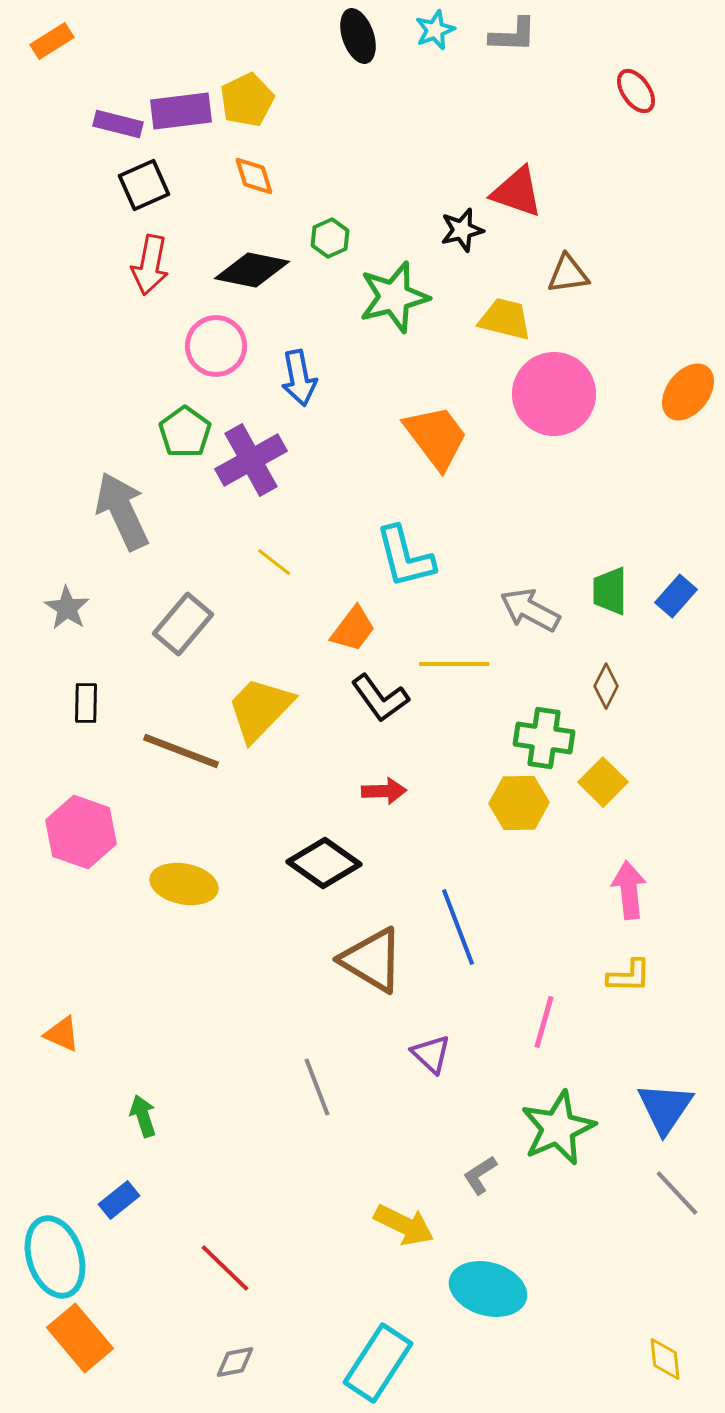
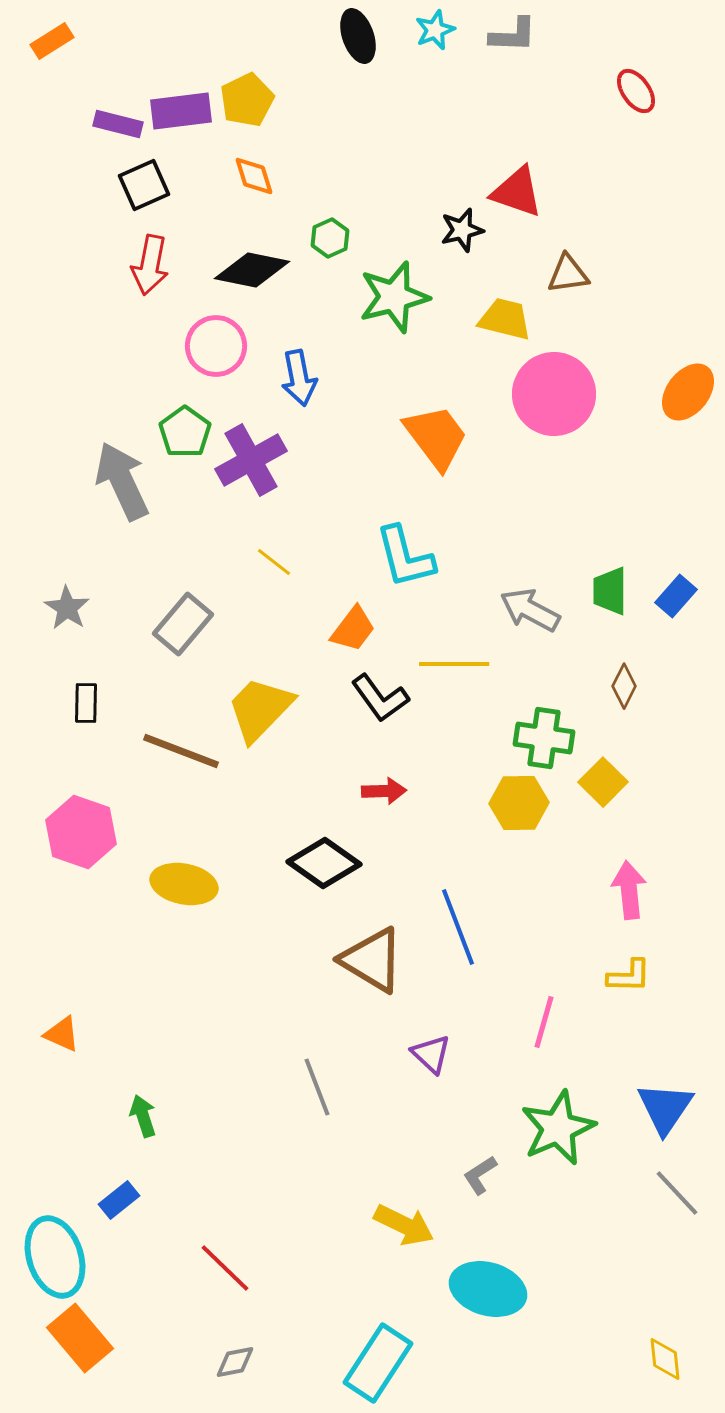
gray arrow at (122, 511): moved 30 px up
brown diamond at (606, 686): moved 18 px right
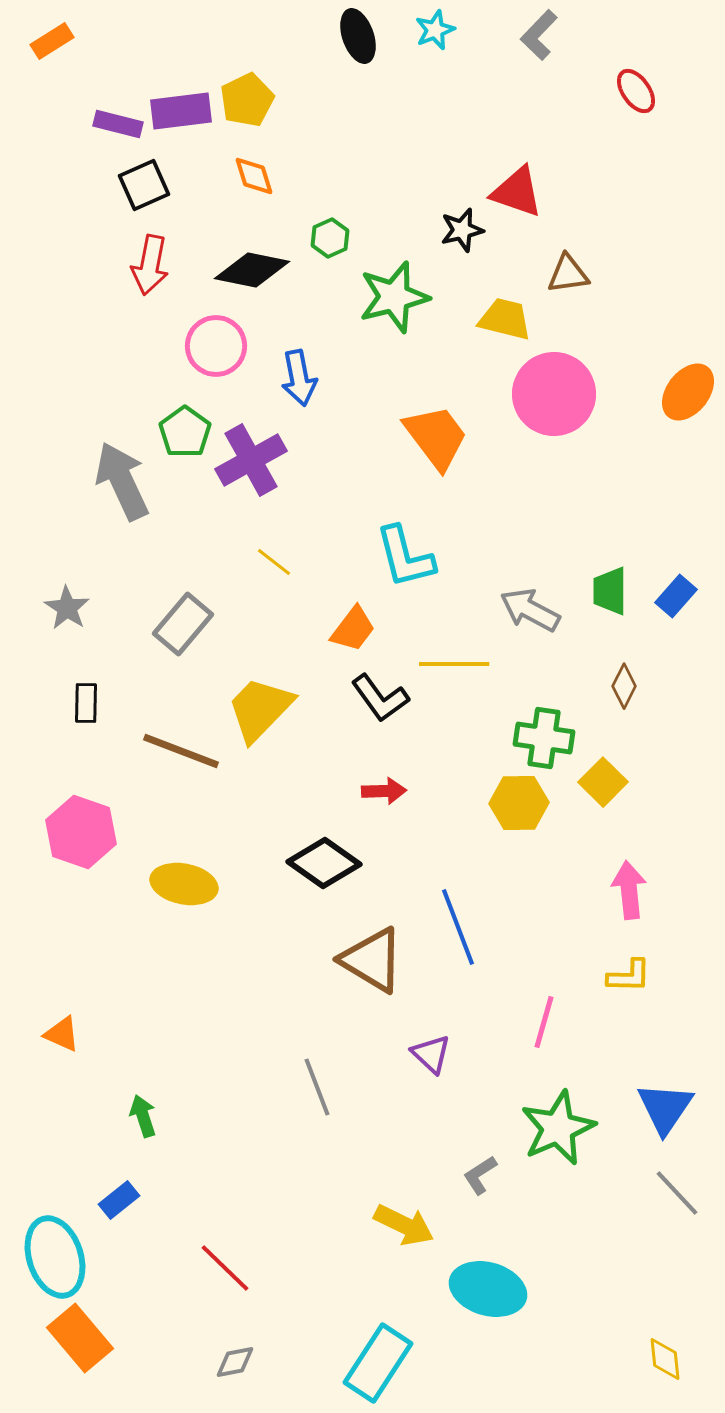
gray L-shape at (513, 35): moved 26 px right; rotated 132 degrees clockwise
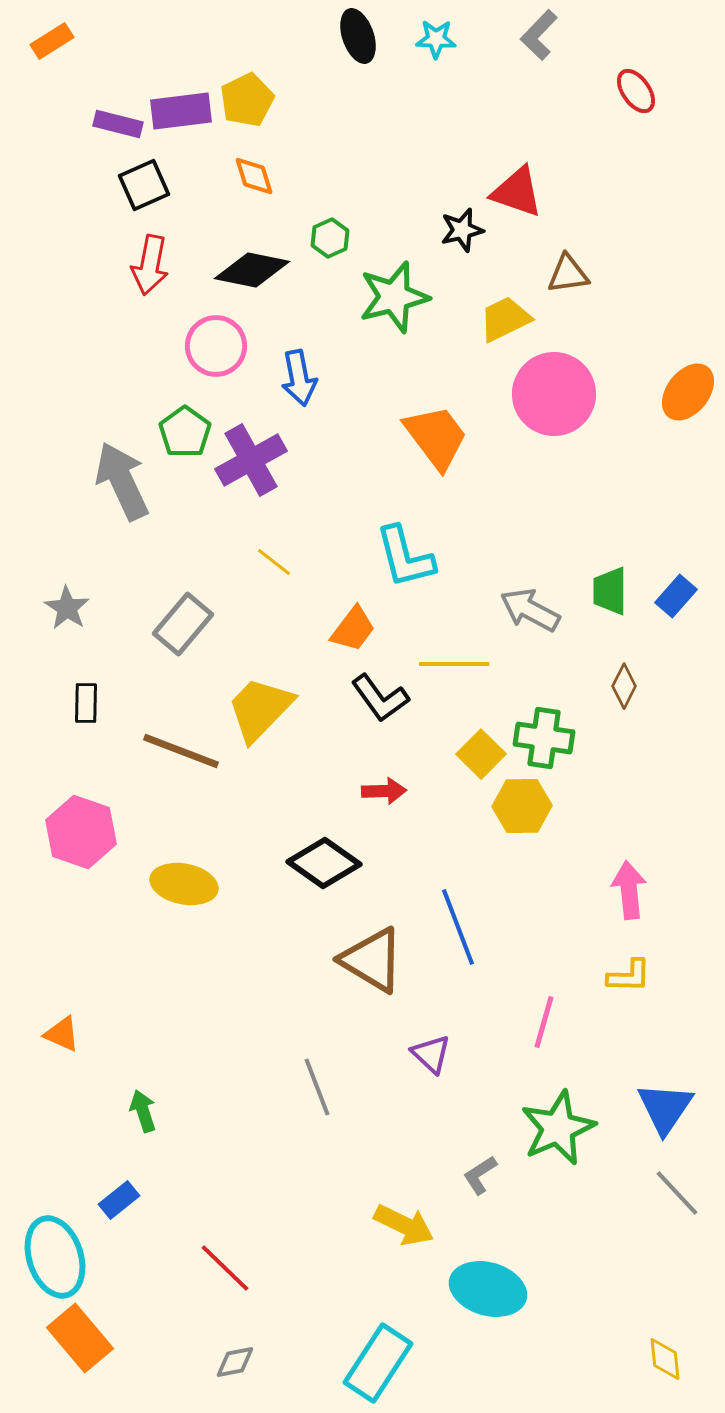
cyan star at (435, 30): moved 1 px right, 9 px down; rotated 24 degrees clockwise
yellow trapezoid at (505, 319): rotated 40 degrees counterclockwise
yellow square at (603, 782): moved 122 px left, 28 px up
yellow hexagon at (519, 803): moved 3 px right, 3 px down
green arrow at (143, 1116): moved 5 px up
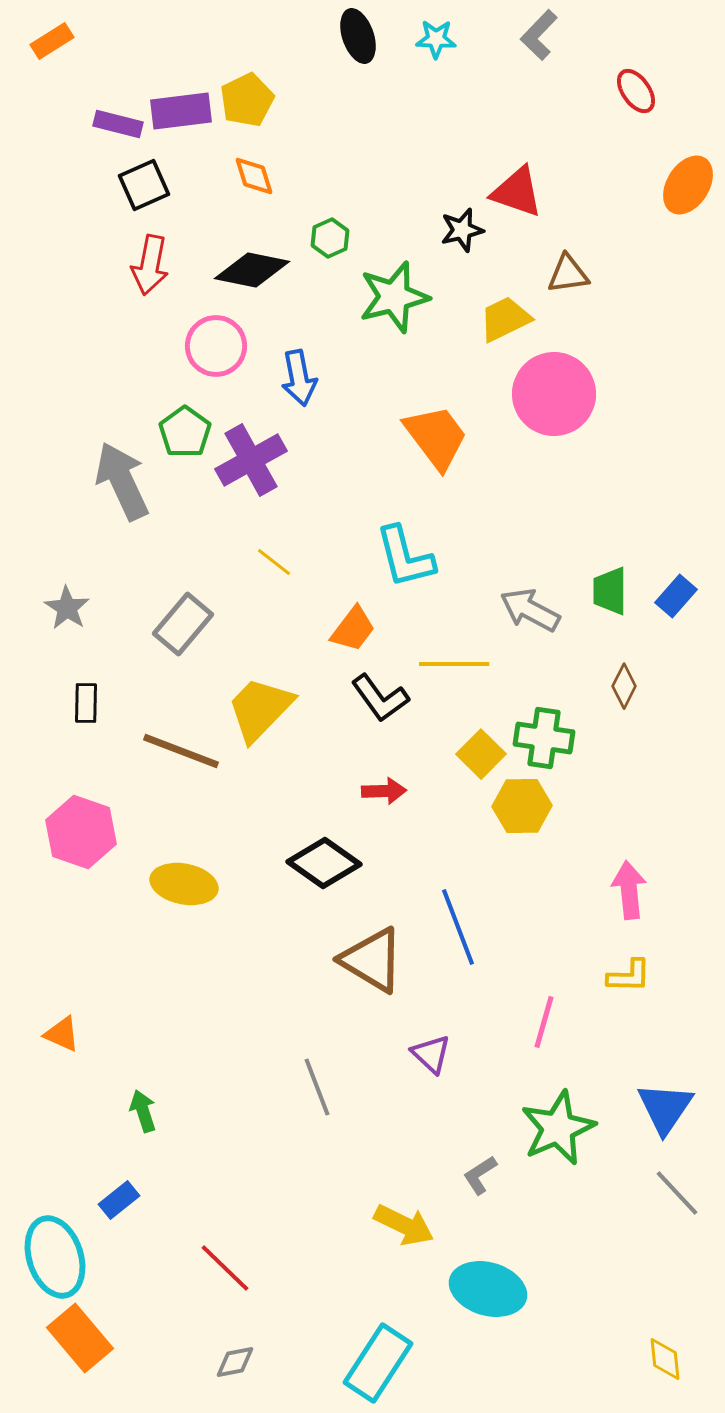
orange ellipse at (688, 392): moved 207 px up; rotated 6 degrees counterclockwise
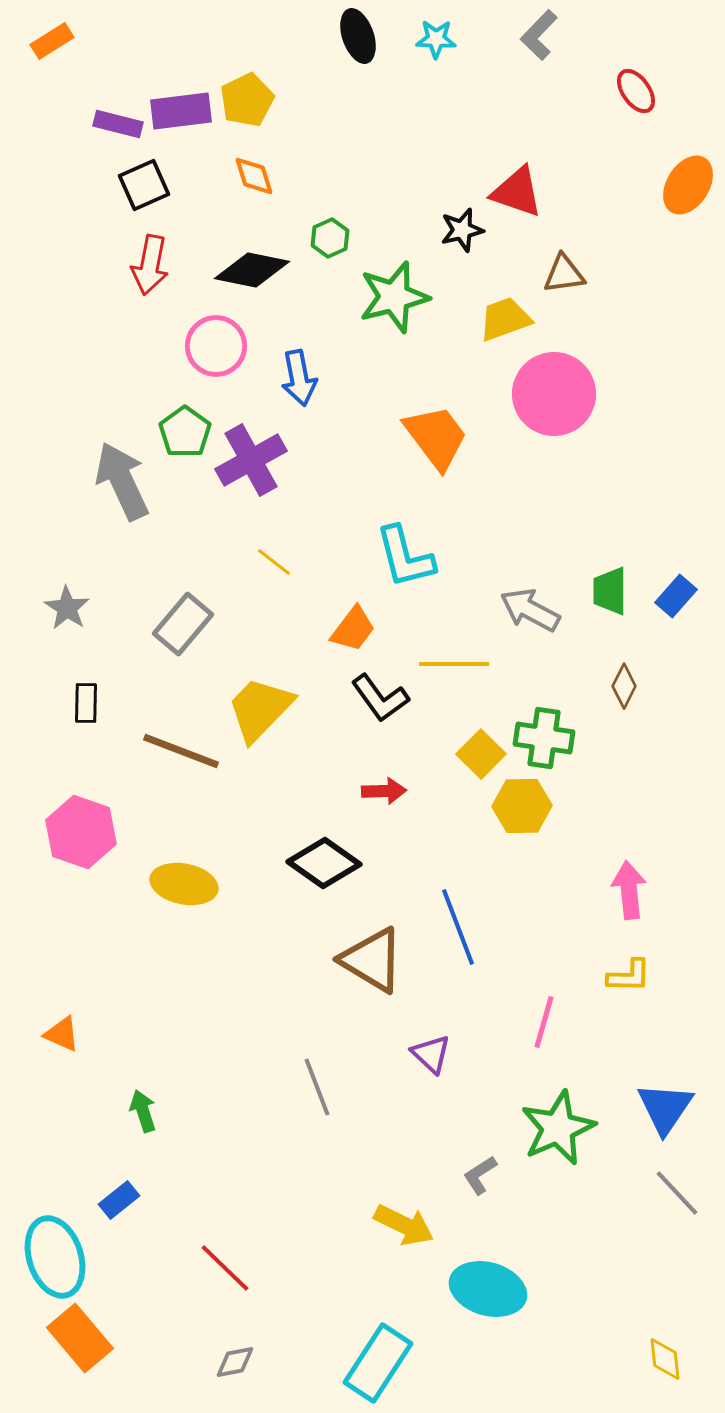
brown triangle at (568, 274): moved 4 px left
yellow trapezoid at (505, 319): rotated 6 degrees clockwise
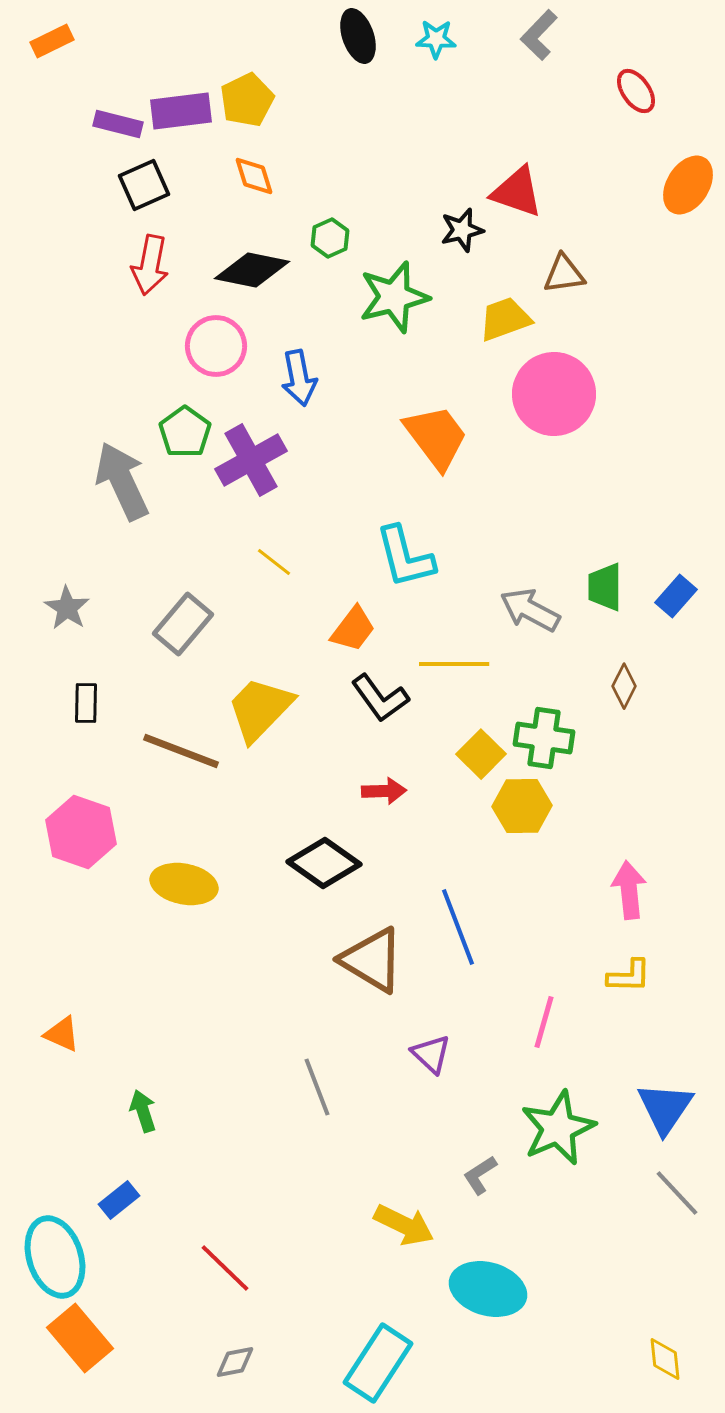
orange rectangle at (52, 41): rotated 6 degrees clockwise
green trapezoid at (610, 591): moved 5 px left, 4 px up
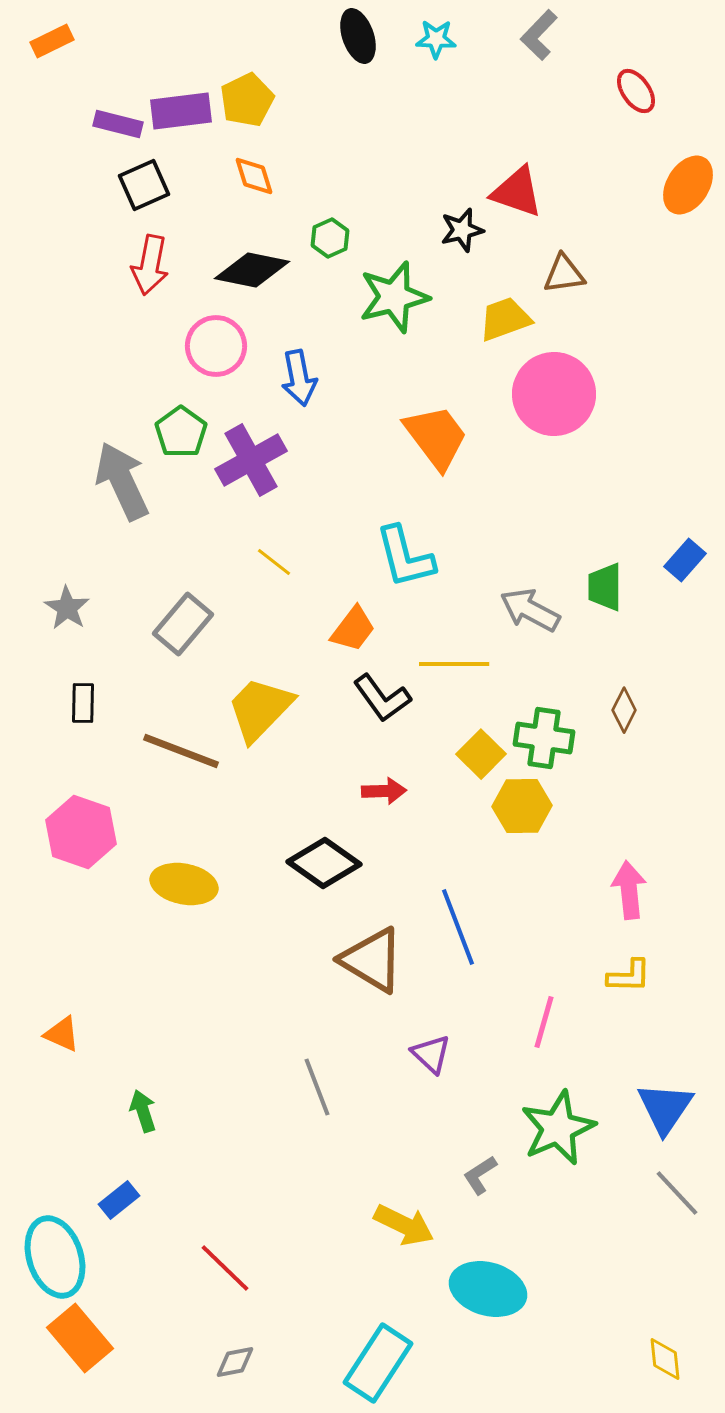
green pentagon at (185, 432): moved 4 px left
blue rectangle at (676, 596): moved 9 px right, 36 px up
brown diamond at (624, 686): moved 24 px down
black L-shape at (380, 698): moved 2 px right
black rectangle at (86, 703): moved 3 px left
